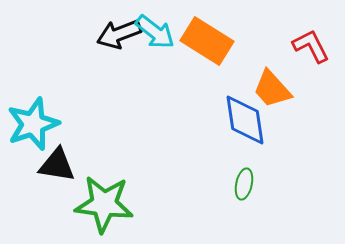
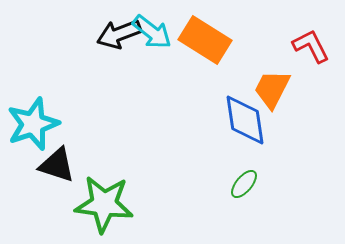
cyan arrow: moved 3 px left
orange rectangle: moved 2 px left, 1 px up
orange trapezoid: rotated 69 degrees clockwise
black triangle: rotated 9 degrees clockwise
green ellipse: rotated 28 degrees clockwise
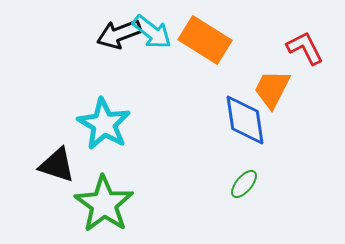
red L-shape: moved 6 px left, 2 px down
cyan star: moved 71 px right; rotated 22 degrees counterclockwise
green star: rotated 28 degrees clockwise
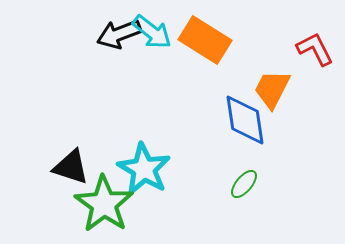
red L-shape: moved 10 px right, 1 px down
cyan star: moved 40 px right, 45 px down
black triangle: moved 14 px right, 2 px down
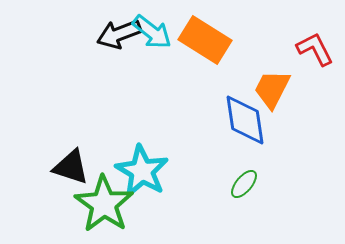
cyan star: moved 2 px left, 2 px down
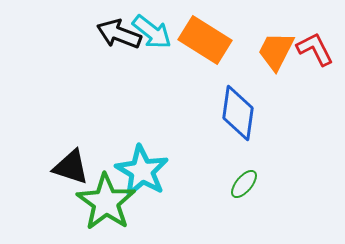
black arrow: rotated 42 degrees clockwise
orange trapezoid: moved 4 px right, 38 px up
blue diamond: moved 7 px left, 7 px up; rotated 16 degrees clockwise
green star: moved 2 px right, 2 px up
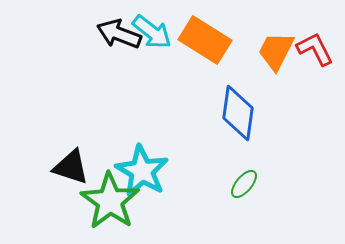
green star: moved 4 px right, 1 px up
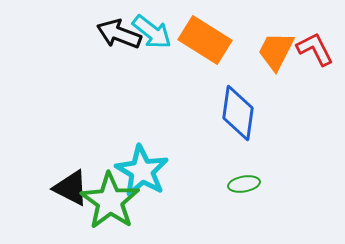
black triangle: moved 21 px down; rotated 9 degrees clockwise
green ellipse: rotated 40 degrees clockwise
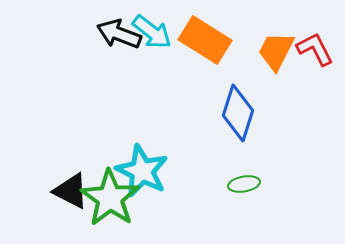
blue diamond: rotated 10 degrees clockwise
cyan star: rotated 4 degrees counterclockwise
black triangle: moved 3 px down
green star: moved 3 px up
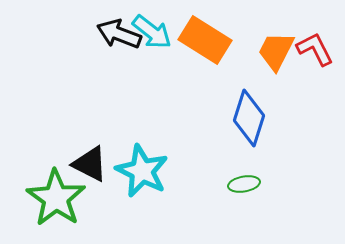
blue diamond: moved 11 px right, 5 px down
black triangle: moved 19 px right, 27 px up
green star: moved 54 px left
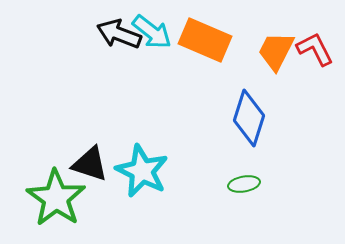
orange rectangle: rotated 9 degrees counterclockwise
black triangle: rotated 9 degrees counterclockwise
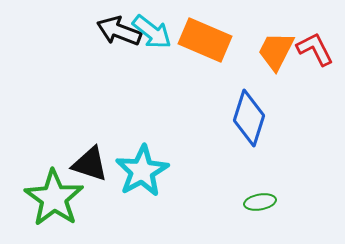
black arrow: moved 3 px up
cyan star: rotated 16 degrees clockwise
green ellipse: moved 16 px right, 18 px down
green star: moved 2 px left
